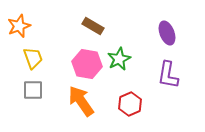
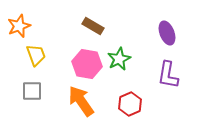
yellow trapezoid: moved 3 px right, 3 px up
gray square: moved 1 px left, 1 px down
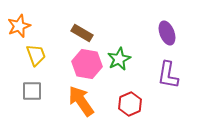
brown rectangle: moved 11 px left, 7 px down
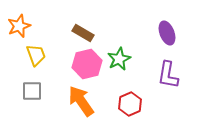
brown rectangle: moved 1 px right
pink hexagon: rotated 24 degrees counterclockwise
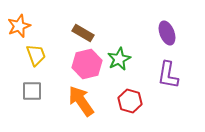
red hexagon: moved 3 px up; rotated 20 degrees counterclockwise
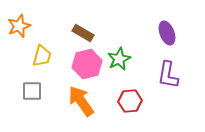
yellow trapezoid: moved 6 px right, 1 px down; rotated 35 degrees clockwise
red hexagon: rotated 20 degrees counterclockwise
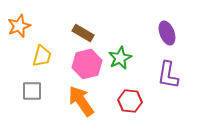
green star: moved 1 px right, 1 px up
red hexagon: rotated 10 degrees clockwise
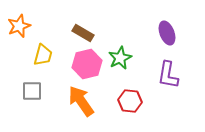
yellow trapezoid: moved 1 px right, 1 px up
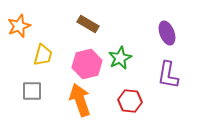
brown rectangle: moved 5 px right, 9 px up
orange arrow: moved 1 px left, 1 px up; rotated 16 degrees clockwise
